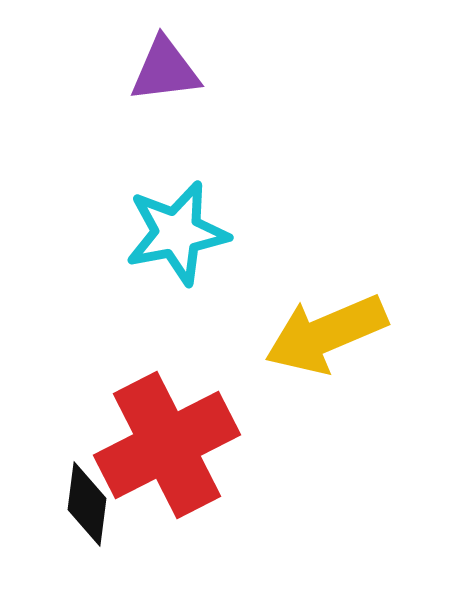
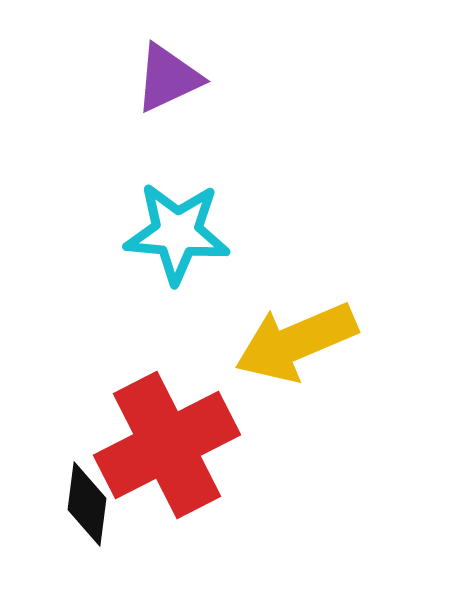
purple triangle: moved 3 px right, 8 px down; rotated 18 degrees counterclockwise
cyan star: rotated 16 degrees clockwise
yellow arrow: moved 30 px left, 8 px down
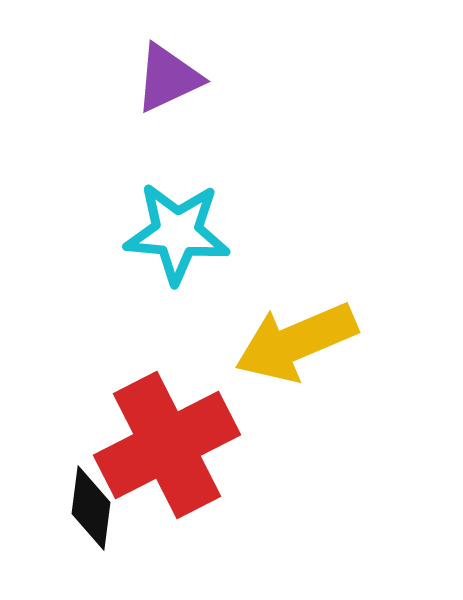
black diamond: moved 4 px right, 4 px down
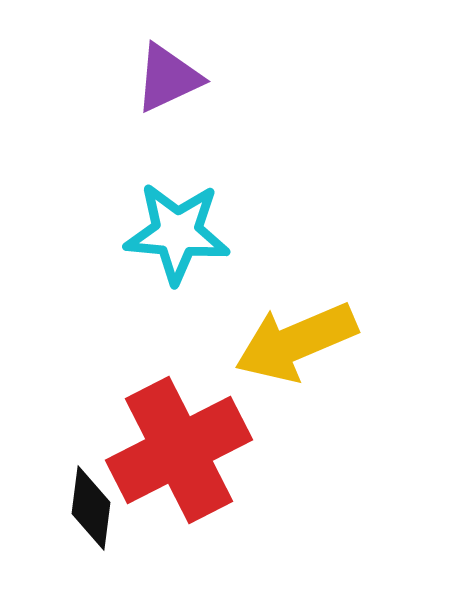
red cross: moved 12 px right, 5 px down
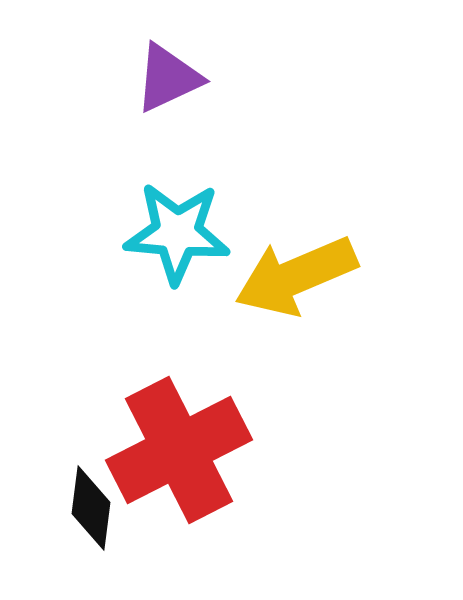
yellow arrow: moved 66 px up
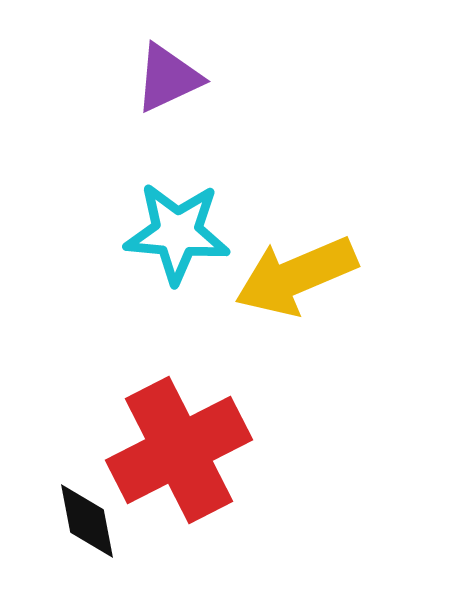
black diamond: moved 4 px left, 13 px down; rotated 18 degrees counterclockwise
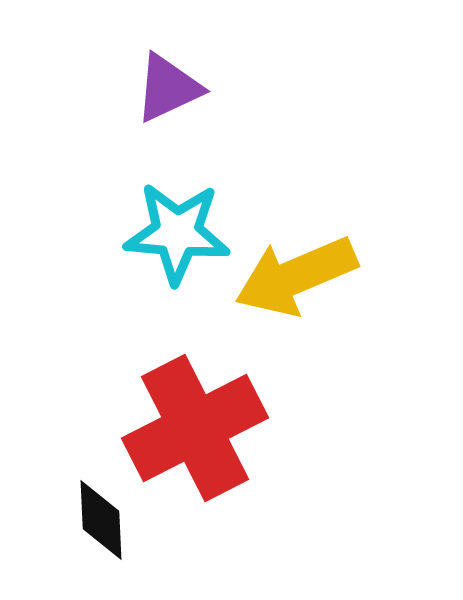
purple triangle: moved 10 px down
red cross: moved 16 px right, 22 px up
black diamond: moved 14 px right, 1 px up; rotated 8 degrees clockwise
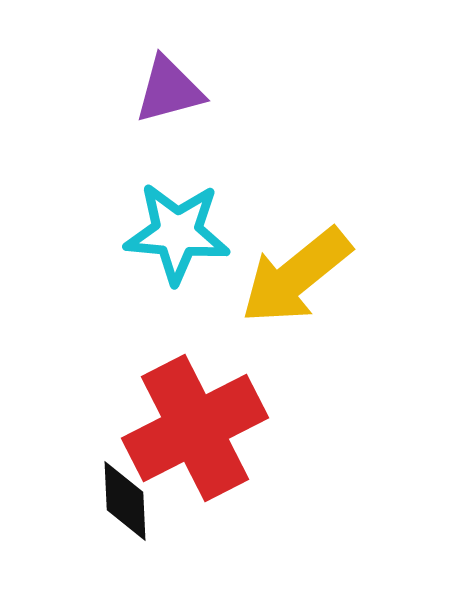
purple triangle: moved 1 px right, 2 px down; rotated 10 degrees clockwise
yellow arrow: rotated 16 degrees counterclockwise
black diamond: moved 24 px right, 19 px up
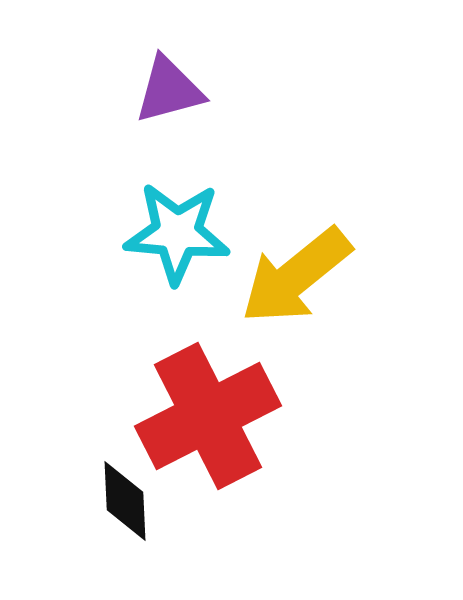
red cross: moved 13 px right, 12 px up
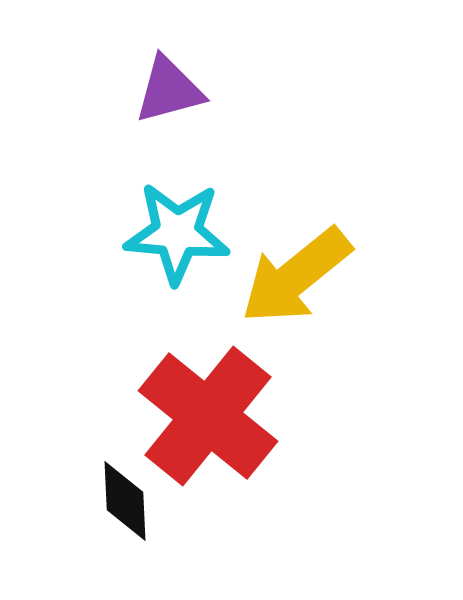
red cross: rotated 24 degrees counterclockwise
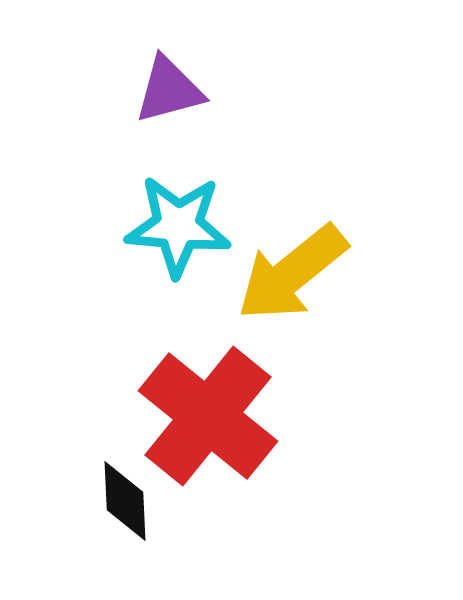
cyan star: moved 1 px right, 7 px up
yellow arrow: moved 4 px left, 3 px up
